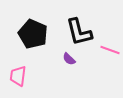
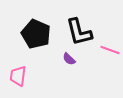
black pentagon: moved 3 px right
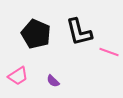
pink line: moved 1 px left, 2 px down
purple semicircle: moved 16 px left, 22 px down
pink trapezoid: rotated 130 degrees counterclockwise
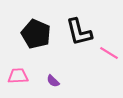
pink line: moved 1 px down; rotated 12 degrees clockwise
pink trapezoid: rotated 150 degrees counterclockwise
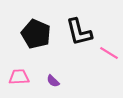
pink trapezoid: moved 1 px right, 1 px down
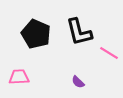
purple semicircle: moved 25 px right, 1 px down
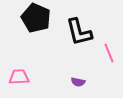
black pentagon: moved 16 px up
pink line: rotated 36 degrees clockwise
purple semicircle: rotated 32 degrees counterclockwise
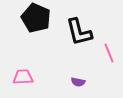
pink trapezoid: moved 4 px right
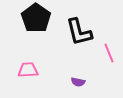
black pentagon: rotated 12 degrees clockwise
pink trapezoid: moved 5 px right, 7 px up
